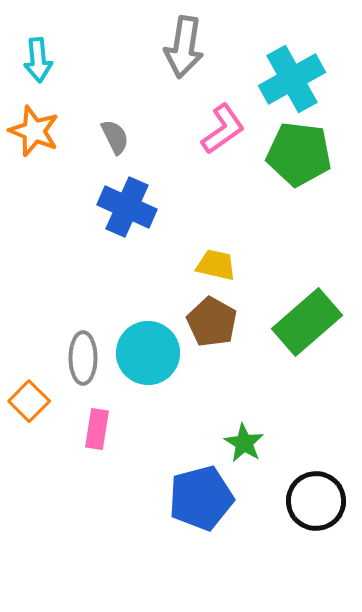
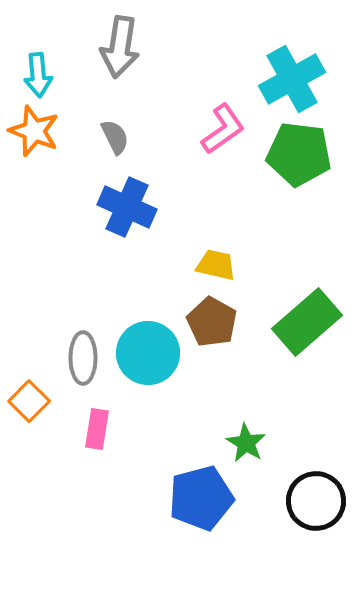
gray arrow: moved 64 px left
cyan arrow: moved 15 px down
green star: moved 2 px right
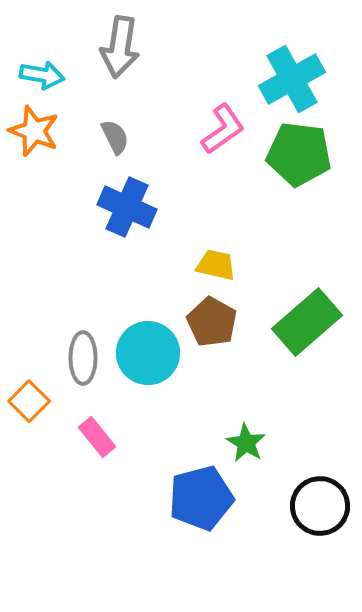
cyan arrow: moved 4 px right; rotated 75 degrees counterclockwise
pink rectangle: moved 8 px down; rotated 48 degrees counterclockwise
black circle: moved 4 px right, 5 px down
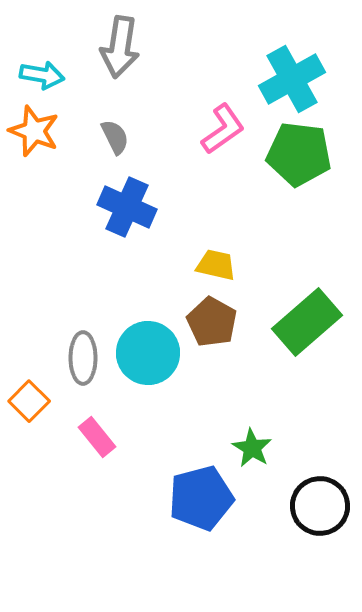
green star: moved 6 px right, 5 px down
